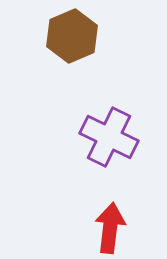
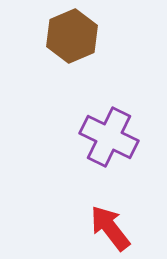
red arrow: rotated 45 degrees counterclockwise
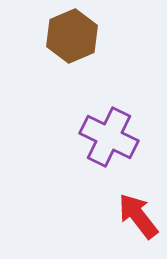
red arrow: moved 28 px right, 12 px up
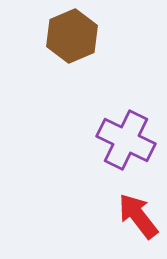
purple cross: moved 17 px right, 3 px down
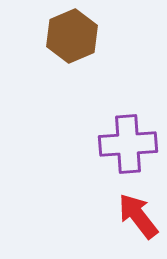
purple cross: moved 2 px right, 4 px down; rotated 30 degrees counterclockwise
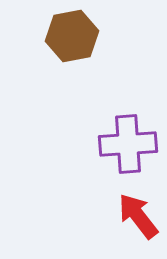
brown hexagon: rotated 12 degrees clockwise
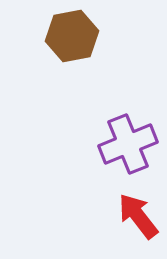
purple cross: rotated 18 degrees counterclockwise
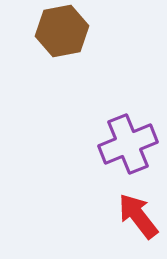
brown hexagon: moved 10 px left, 5 px up
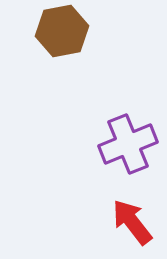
red arrow: moved 6 px left, 6 px down
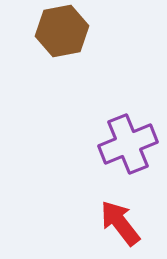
red arrow: moved 12 px left, 1 px down
